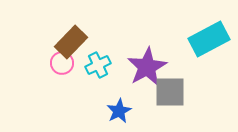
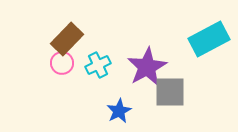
brown rectangle: moved 4 px left, 3 px up
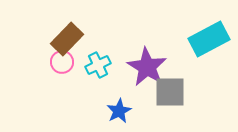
pink circle: moved 1 px up
purple star: rotated 12 degrees counterclockwise
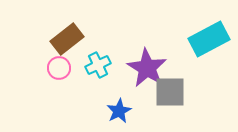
brown rectangle: rotated 8 degrees clockwise
pink circle: moved 3 px left, 6 px down
purple star: moved 1 px down
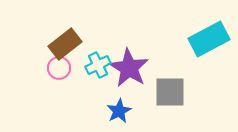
brown rectangle: moved 2 px left, 5 px down
purple star: moved 18 px left
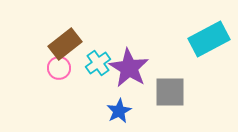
cyan cross: moved 2 px up; rotated 10 degrees counterclockwise
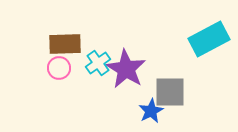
brown rectangle: rotated 36 degrees clockwise
purple star: moved 3 px left, 1 px down
blue star: moved 32 px right
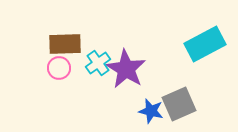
cyan rectangle: moved 4 px left, 5 px down
gray square: moved 9 px right, 12 px down; rotated 24 degrees counterclockwise
blue star: rotated 30 degrees counterclockwise
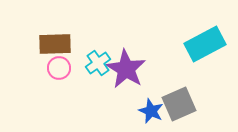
brown rectangle: moved 10 px left
blue star: rotated 10 degrees clockwise
